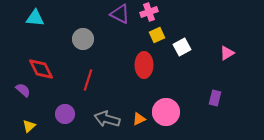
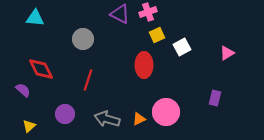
pink cross: moved 1 px left
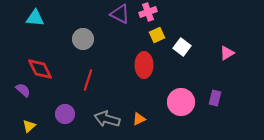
white square: rotated 24 degrees counterclockwise
red diamond: moved 1 px left
pink circle: moved 15 px right, 10 px up
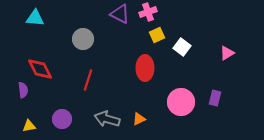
red ellipse: moved 1 px right, 3 px down
purple semicircle: rotated 42 degrees clockwise
purple circle: moved 3 px left, 5 px down
yellow triangle: rotated 32 degrees clockwise
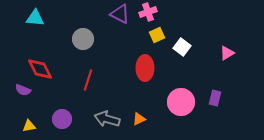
purple semicircle: rotated 119 degrees clockwise
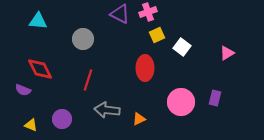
cyan triangle: moved 3 px right, 3 px down
gray arrow: moved 9 px up; rotated 10 degrees counterclockwise
yellow triangle: moved 2 px right, 1 px up; rotated 32 degrees clockwise
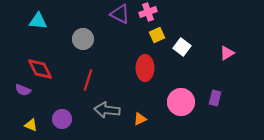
orange triangle: moved 1 px right
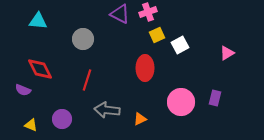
white square: moved 2 px left, 2 px up; rotated 24 degrees clockwise
red line: moved 1 px left
